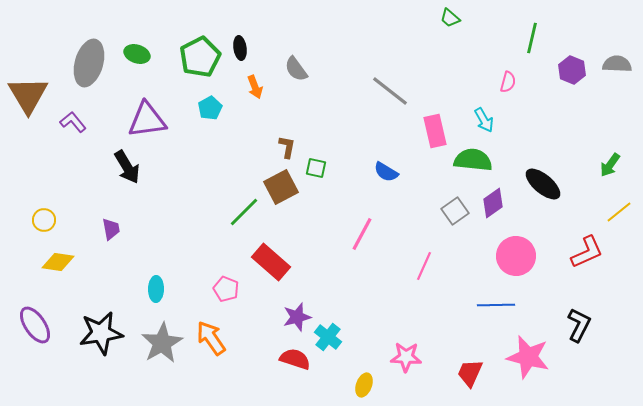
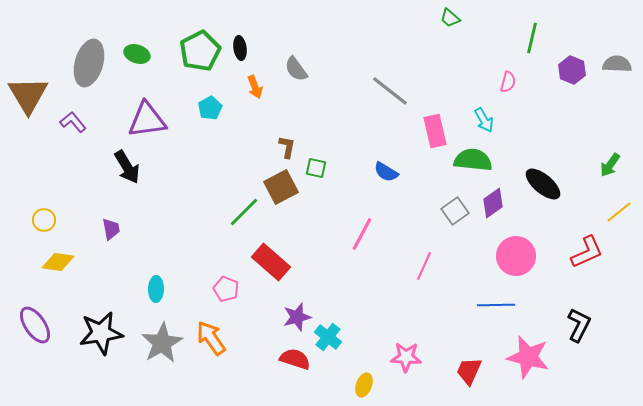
green pentagon at (200, 57): moved 6 px up
red trapezoid at (470, 373): moved 1 px left, 2 px up
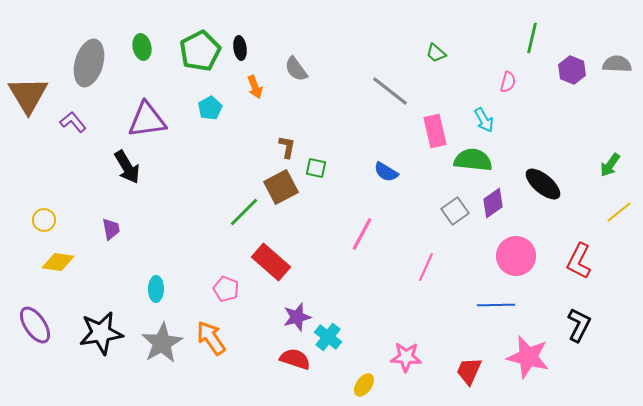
green trapezoid at (450, 18): moved 14 px left, 35 px down
green ellipse at (137, 54): moved 5 px right, 7 px up; rotated 60 degrees clockwise
red L-shape at (587, 252): moved 8 px left, 9 px down; rotated 141 degrees clockwise
pink line at (424, 266): moved 2 px right, 1 px down
yellow ellipse at (364, 385): rotated 15 degrees clockwise
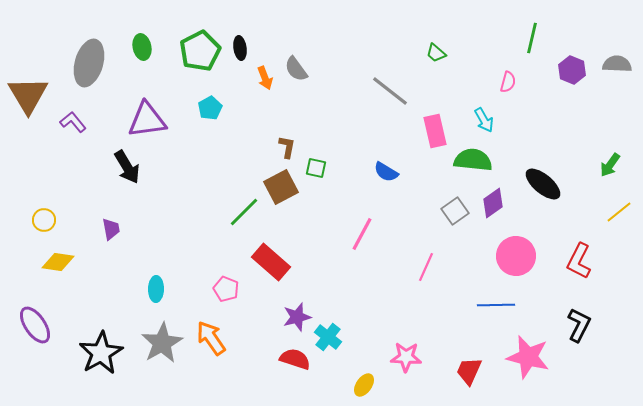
orange arrow at (255, 87): moved 10 px right, 9 px up
black star at (101, 333): moved 20 px down; rotated 21 degrees counterclockwise
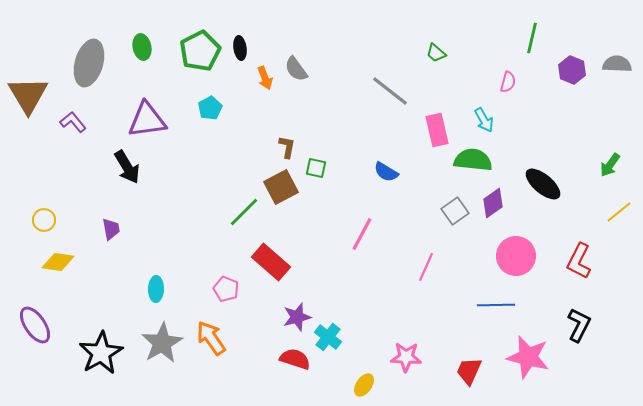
pink rectangle at (435, 131): moved 2 px right, 1 px up
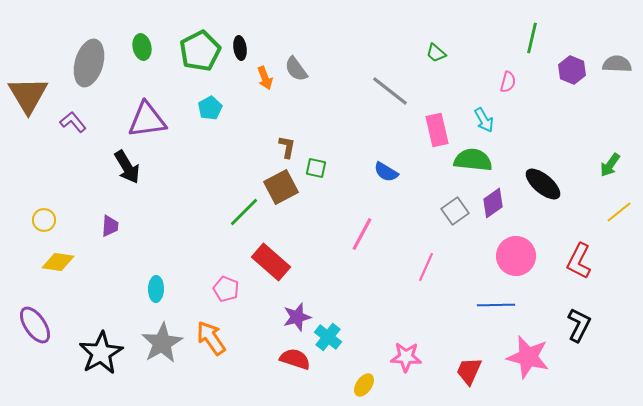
purple trapezoid at (111, 229): moved 1 px left, 3 px up; rotated 15 degrees clockwise
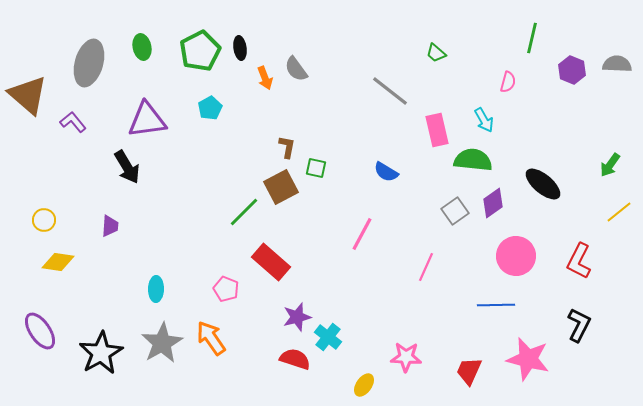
brown triangle at (28, 95): rotated 18 degrees counterclockwise
purple ellipse at (35, 325): moved 5 px right, 6 px down
pink star at (528, 357): moved 2 px down
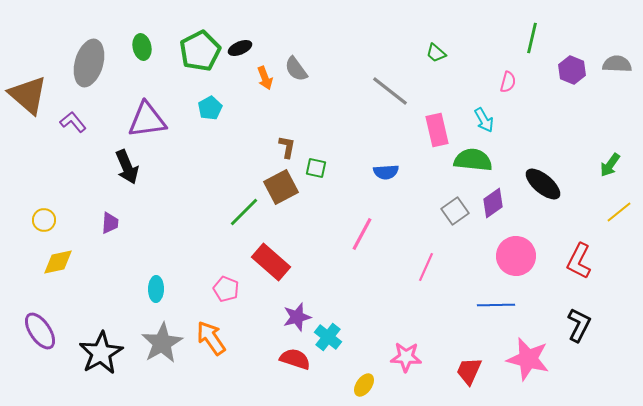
black ellipse at (240, 48): rotated 75 degrees clockwise
black arrow at (127, 167): rotated 8 degrees clockwise
blue semicircle at (386, 172): rotated 35 degrees counterclockwise
purple trapezoid at (110, 226): moved 3 px up
yellow diamond at (58, 262): rotated 20 degrees counterclockwise
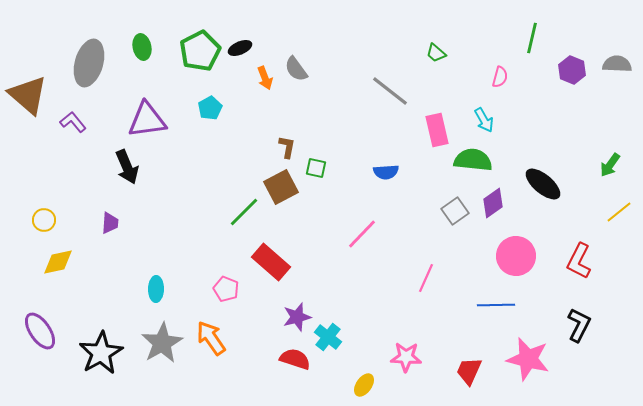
pink semicircle at (508, 82): moved 8 px left, 5 px up
pink line at (362, 234): rotated 16 degrees clockwise
pink line at (426, 267): moved 11 px down
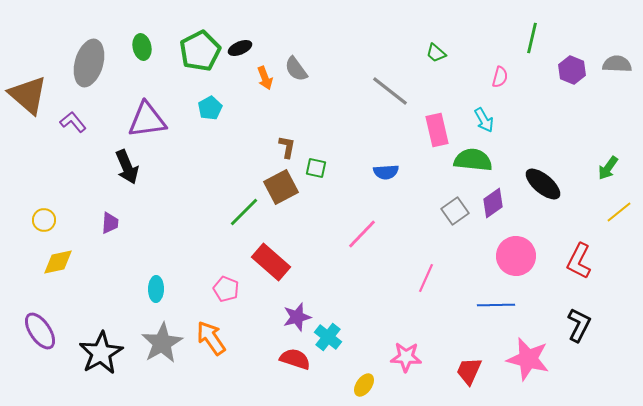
green arrow at (610, 165): moved 2 px left, 3 px down
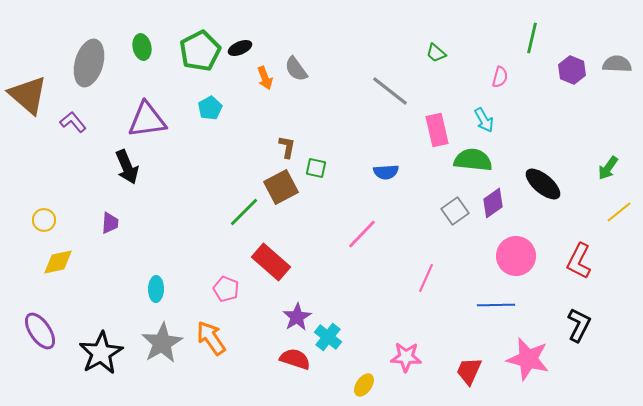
purple star at (297, 317): rotated 16 degrees counterclockwise
